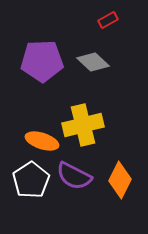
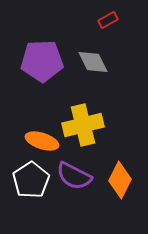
gray diamond: rotated 20 degrees clockwise
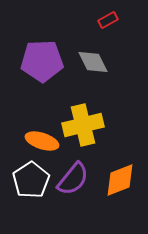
purple semicircle: moved 1 px left, 3 px down; rotated 78 degrees counterclockwise
orange diamond: rotated 42 degrees clockwise
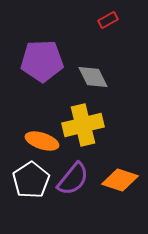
gray diamond: moved 15 px down
orange diamond: rotated 39 degrees clockwise
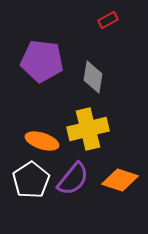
purple pentagon: rotated 9 degrees clockwise
gray diamond: rotated 36 degrees clockwise
yellow cross: moved 5 px right, 4 px down
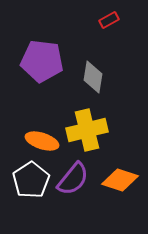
red rectangle: moved 1 px right
yellow cross: moved 1 px left, 1 px down
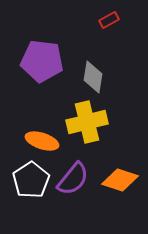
yellow cross: moved 8 px up
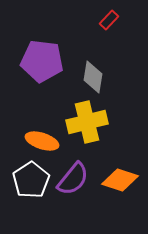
red rectangle: rotated 18 degrees counterclockwise
